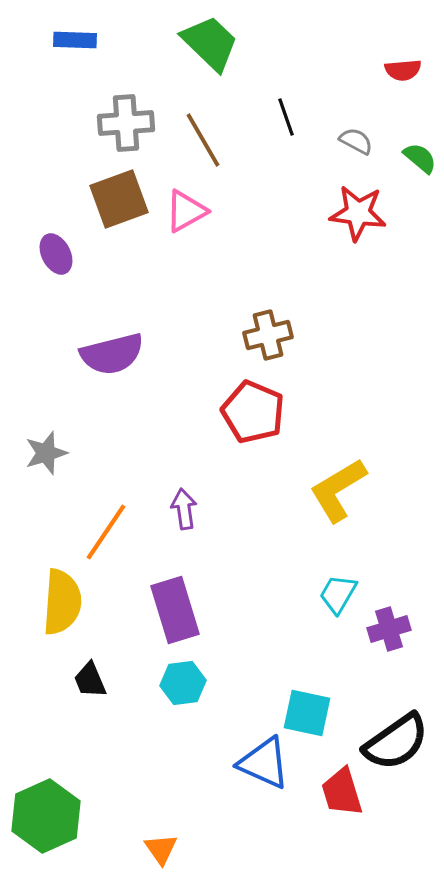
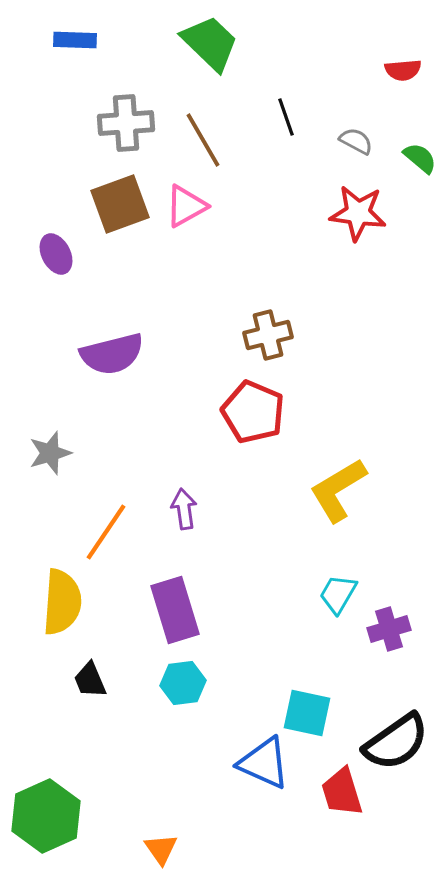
brown square: moved 1 px right, 5 px down
pink triangle: moved 5 px up
gray star: moved 4 px right
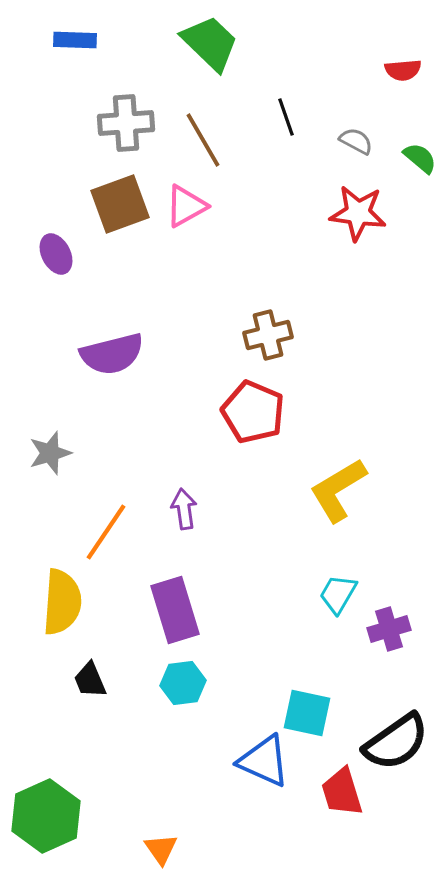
blue triangle: moved 2 px up
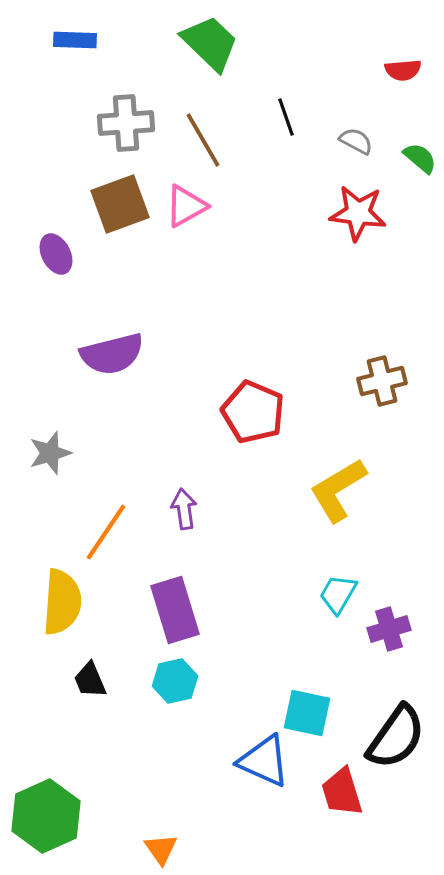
brown cross: moved 114 px right, 46 px down
cyan hexagon: moved 8 px left, 2 px up; rotated 6 degrees counterclockwise
black semicircle: moved 5 px up; rotated 20 degrees counterclockwise
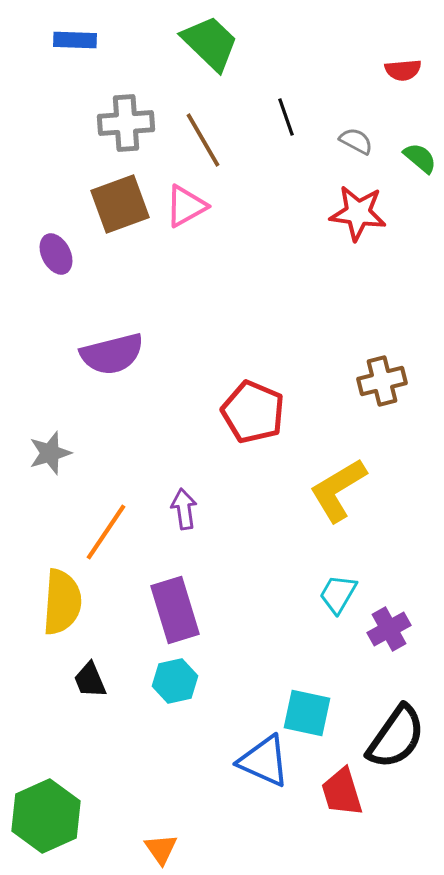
purple cross: rotated 12 degrees counterclockwise
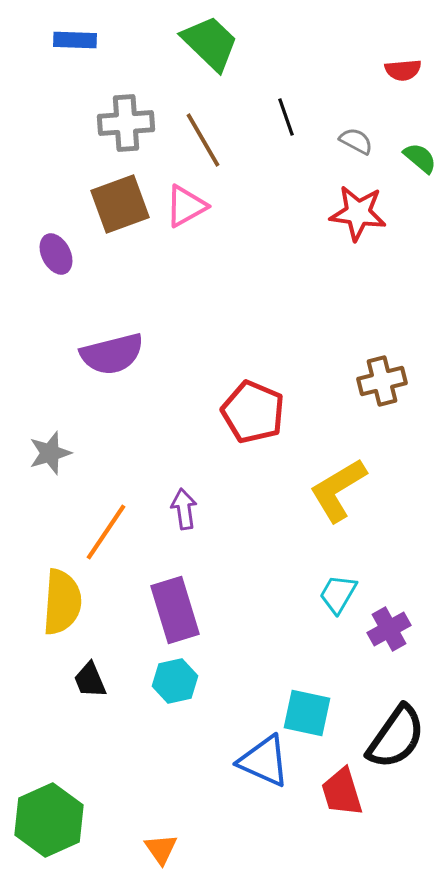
green hexagon: moved 3 px right, 4 px down
